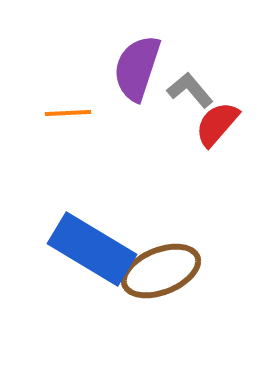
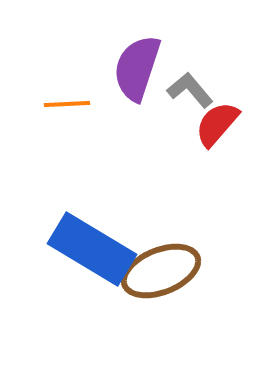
orange line: moved 1 px left, 9 px up
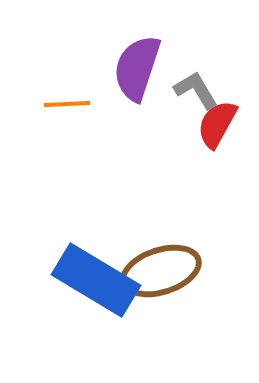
gray L-shape: moved 6 px right; rotated 9 degrees clockwise
red semicircle: rotated 12 degrees counterclockwise
blue rectangle: moved 4 px right, 31 px down
brown ellipse: rotated 4 degrees clockwise
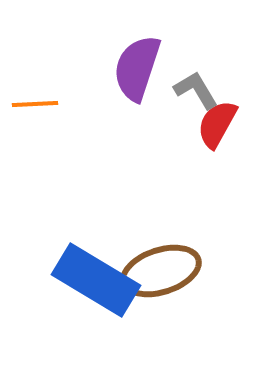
orange line: moved 32 px left
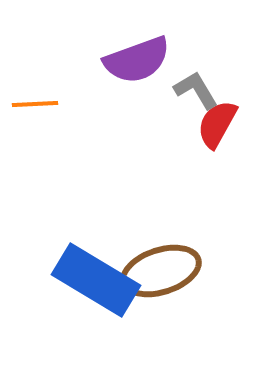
purple semicircle: moved 8 px up; rotated 128 degrees counterclockwise
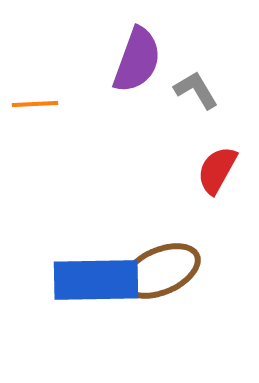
purple semicircle: rotated 50 degrees counterclockwise
red semicircle: moved 46 px down
brown ellipse: rotated 6 degrees counterclockwise
blue rectangle: rotated 32 degrees counterclockwise
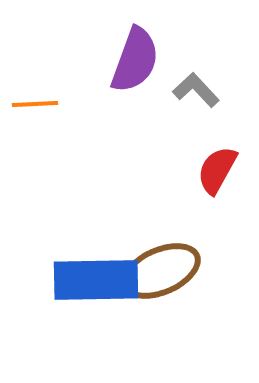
purple semicircle: moved 2 px left
gray L-shape: rotated 12 degrees counterclockwise
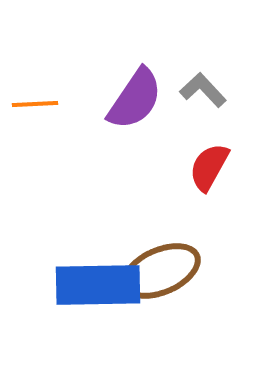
purple semicircle: moved 39 px down; rotated 14 degrees clockwise
gray L-shape: moved 7 px right
red semicircle: moved 8 px left, 3 px up
blue rectangle: moved 2 px right, 5 px down
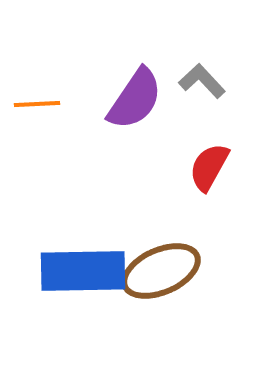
gray L-shape: moved 1 px left, 9 px up
orange line: moved 2 px right
blue rectangle: moved 15 px left, 14 px up
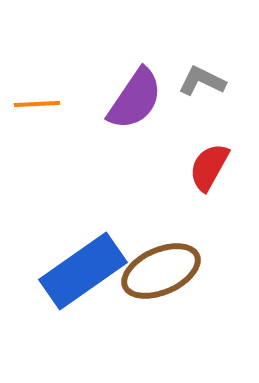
gray L-shape: rotated 21 degrees counterclockwise
blue rectangle: rotated 34 degrees counterclockwise
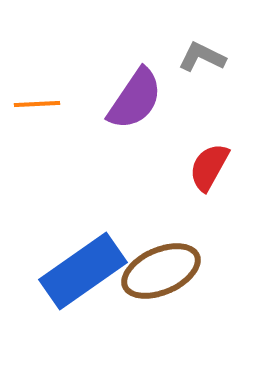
gray L-shape: moved 24 px up
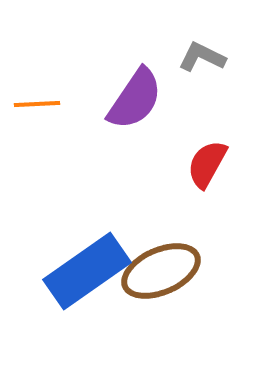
red semicircle: moved 2 px left, 3 px up
blue rectangle: moved 4 px right
